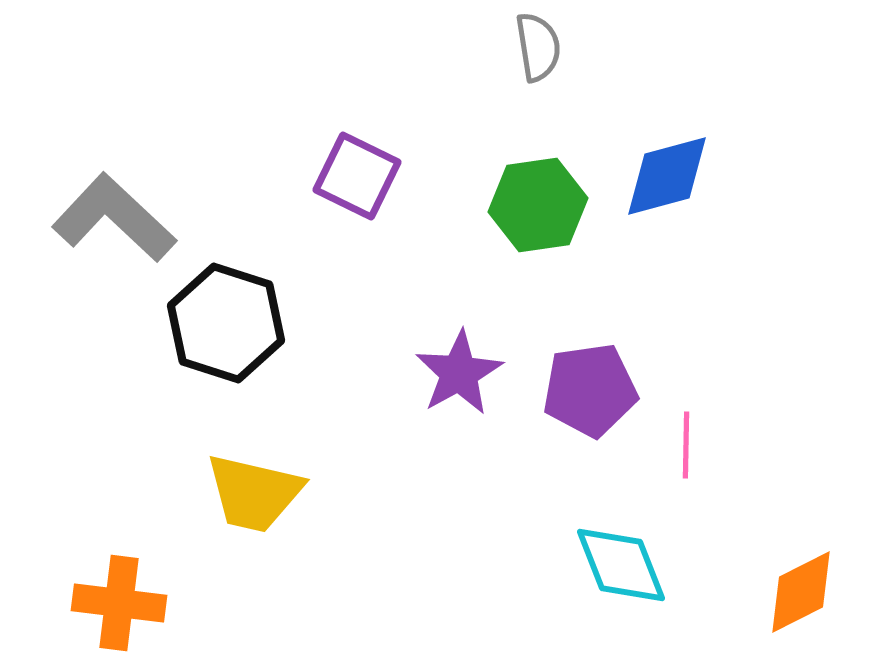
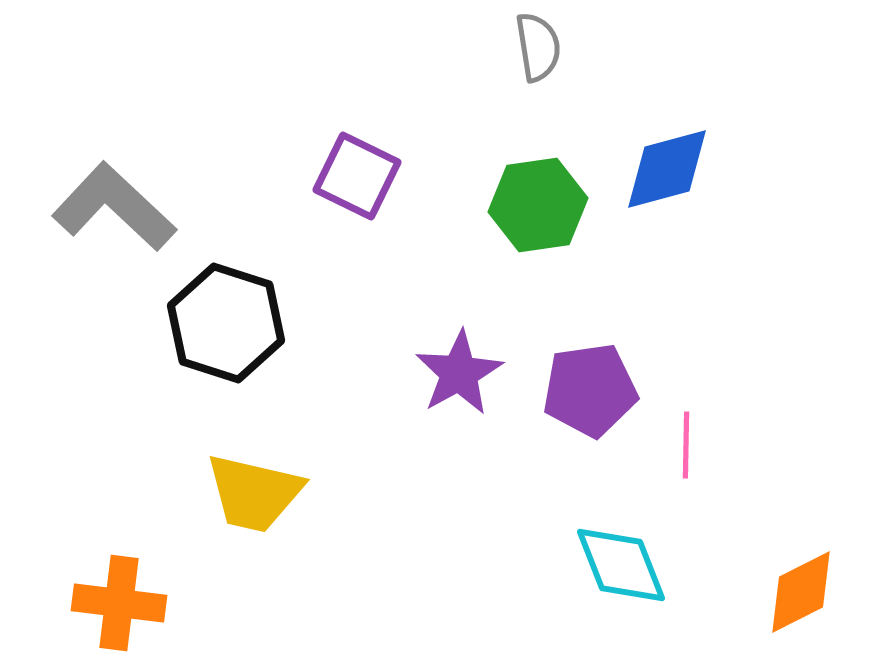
blue diamond: moved 7 px up
gray L-shape: moved 11 px up
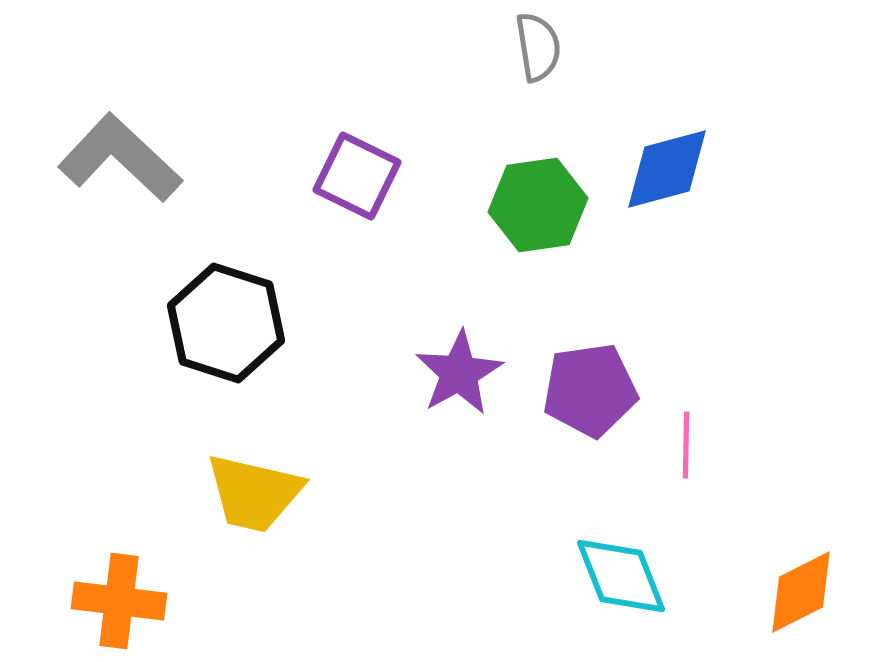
gray L-shape: moved 6 px right, 49 px up
cyan diamond: moved 11 px down
orange cross: moved 2 px up
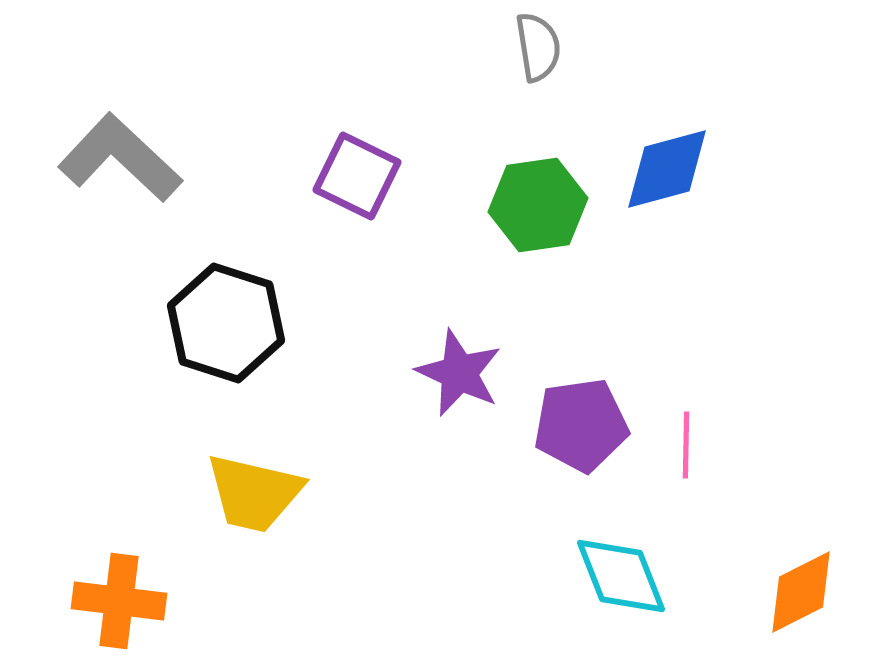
purple star: rotated 18 degrees counterclockwise
purple pentagon: moved 9 px left, 35 px down
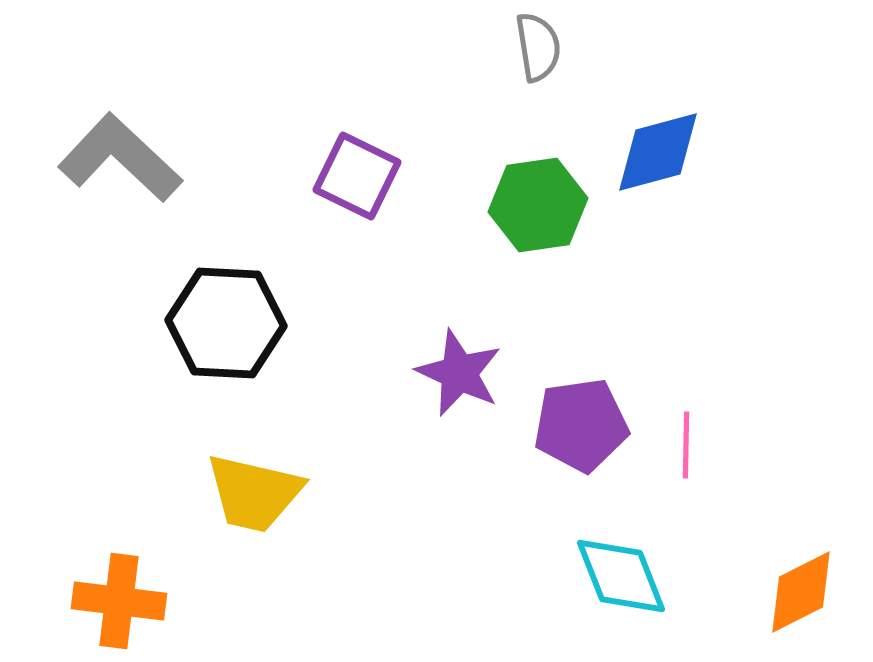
blue diamond: moved 9 px left, 17 px up
black hexagon: rotated 15 degrees counterclockwise
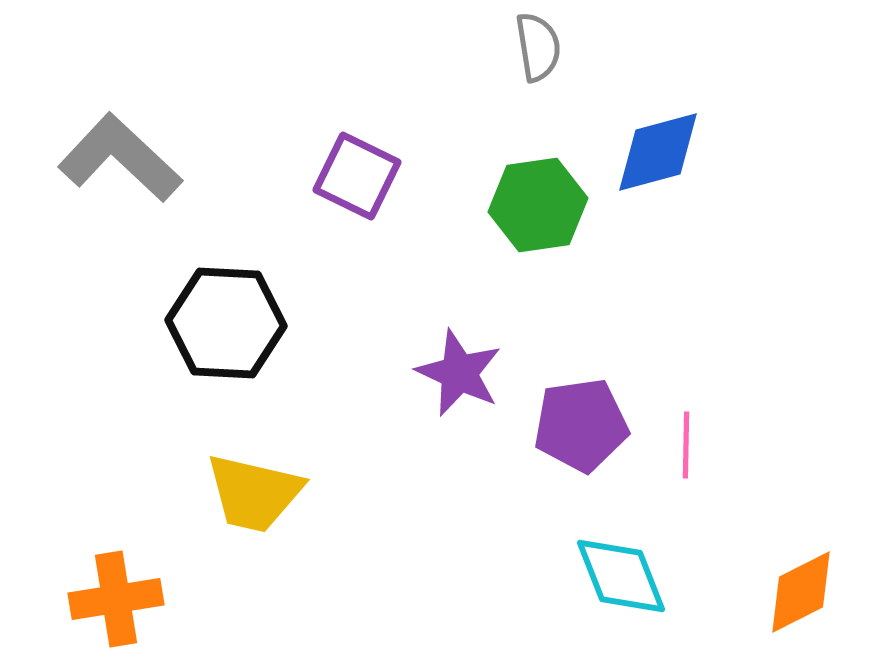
orange cross: moved 3 px left, 2 px up; rotated 16 degrees counterclockwise
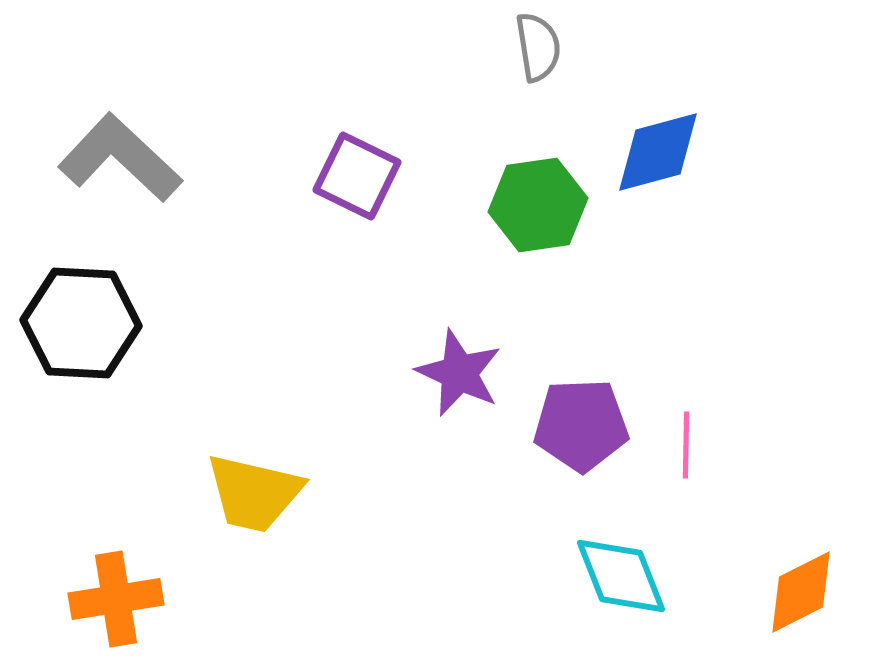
black hexagon: moved 145 px left
purple pentagon: rotated 6 degrees clockwise
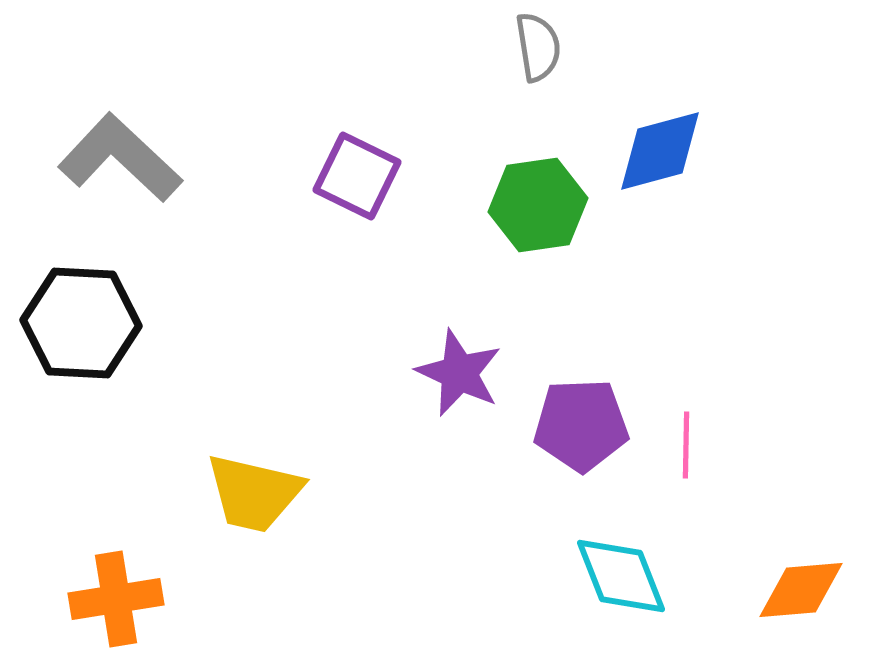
blue diamond: moved 2 px right, 1 px up
orange diamond: moved 2 px up; rotated 22 degrees clockwise
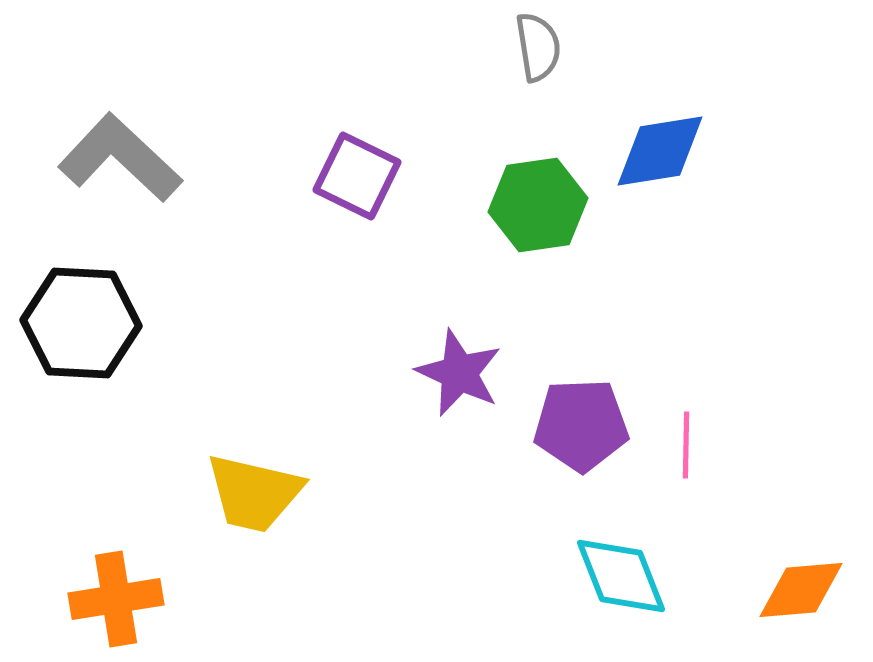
blue diamond: rotated 6 degrees clockwise
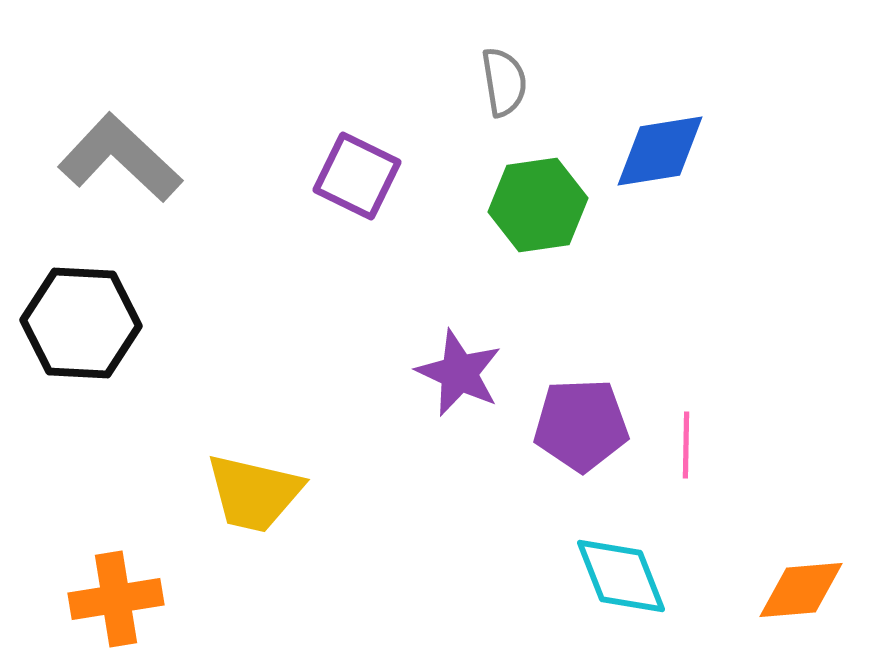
gray semicircle: moved 34 px left, 35 px down
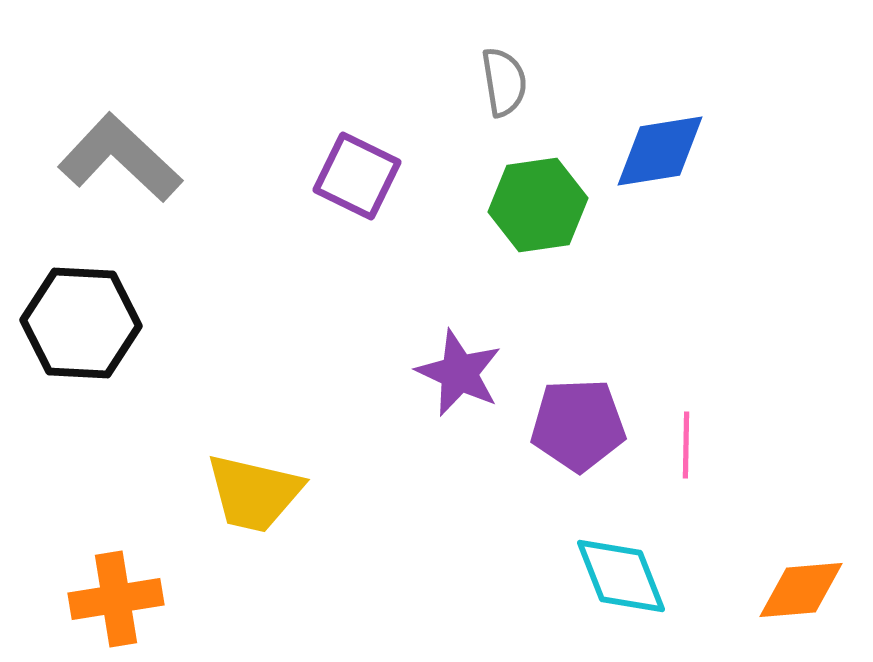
purple pentagon: moved 3 px left
